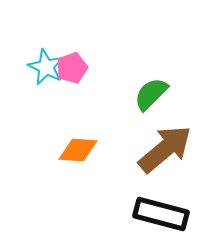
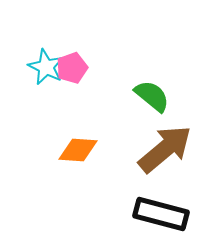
green semicircle: moved 1 px right, 2 px down; rotated 84 degrees clockwise
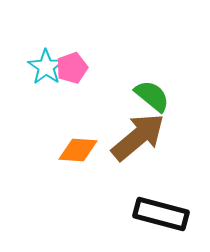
cyan star: rotated 9 degrees clockwise
brown arrow: moved 27 px left, 12 px up
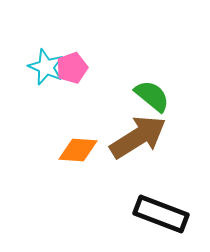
cyan star: rotated 12 degrees counterclockwise
brown arrow: rotated 8 degrees clockwise
black rectangle: rotated 6 degrees clockwise
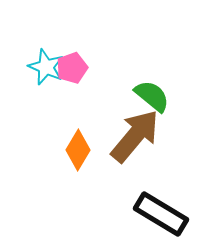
brown arrow: moved 3 px left, 1 px up; rotated 18 degrees counterclockwise
orange diamond: rotated 63 degrees counterclockwise
black rectangle: rotated 10 degrees clockwise
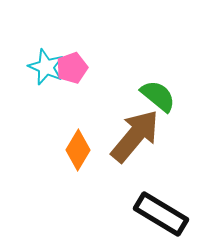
green semicircle: moved 6 px right
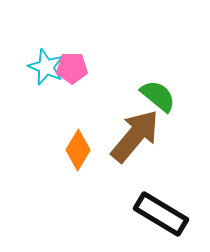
pink pentagon: rotated 20 degrees clockwise
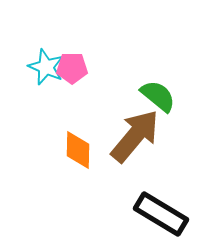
orange diamond: rotated 30 degrees counterclockwise
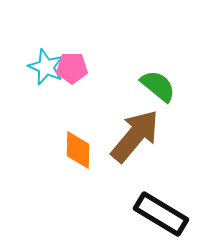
green semicircle: moved 10 px up
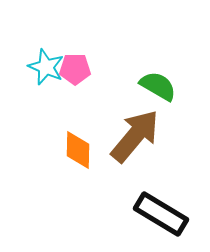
pink pentagon: moved 3 px right, 1 px down
green semicircle: rotated 9 degrees counterclockwise
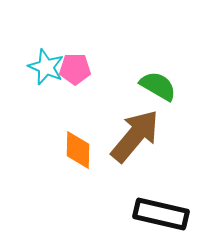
black rectangle: rotated 18 degrees counterclockwise
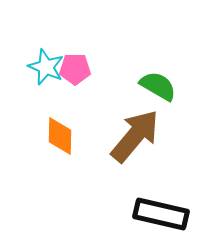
orange diamond: moved 18 px left, 14 px up
